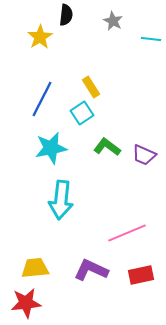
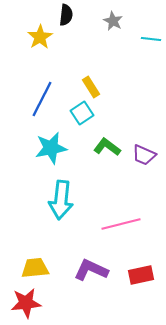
pink line: moved 6 px left, 9 px up; rotated 9 degrees clockwise
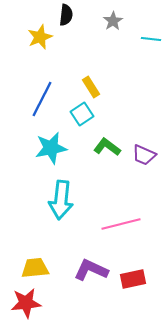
gray star: rotated 12 degrees clockwise
yellow star: rotated 10 degrees clockwise
cyan square: moved 1 px down
red rectangle: moved 8 px left, 4 px down
